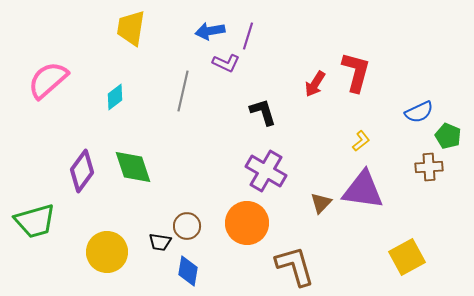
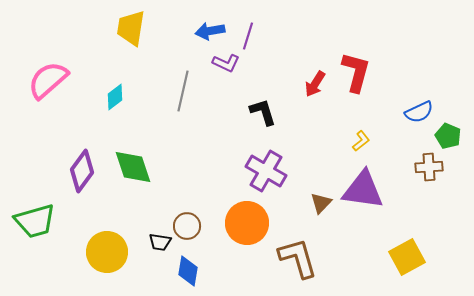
brown L-shape: moved 3 px right, 8 px up
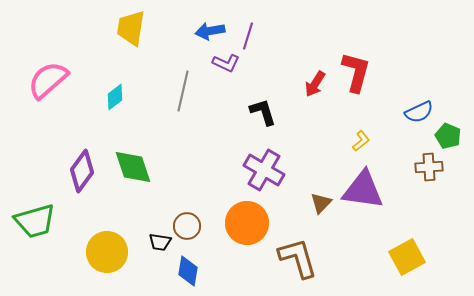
purple cross: moved 2 px left, 1 px up
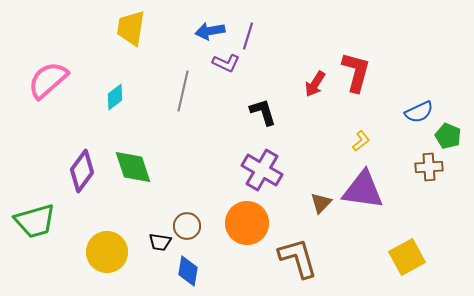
purple cross: moved 2 px left
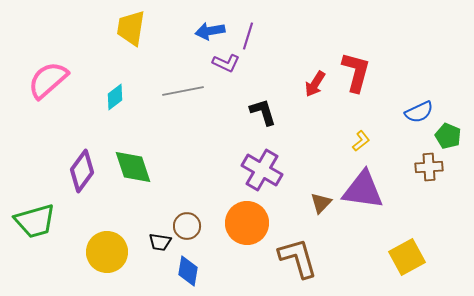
gray line: rotated 66 degrees clockwise
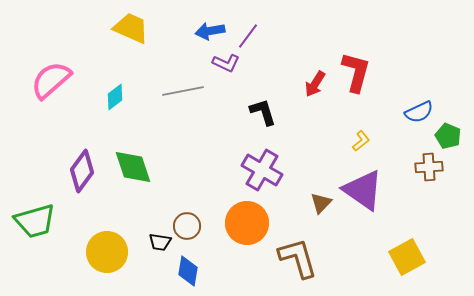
yellow trapezoid: rotated 105 degrees clockwise
purple line: rotated 20 degrees clockwise
pink semicircle: moved 3 px right
purple triangle: rotated 27 degrees clockwise
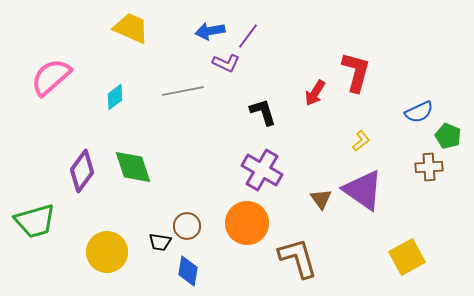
pink semicircle: moved 3 px up
red arrow: moved 9 px down
brown triangle: moved 4 px up; rotated 20 degrees counterclockwise
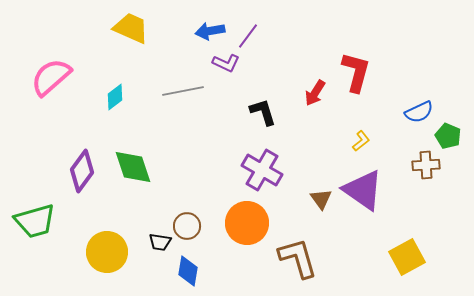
brown cross: moved 3 px left, 2 px up
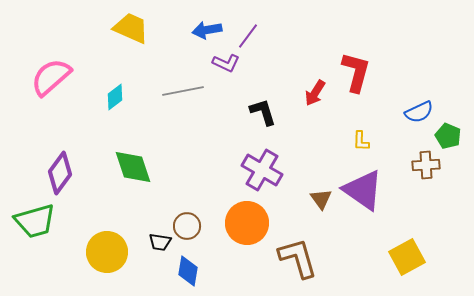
blue arrow: moved 3 px left, 1 px up
yellow L-shape: rotated 130 degrees clockwise
purple diamond: moved 22 px left, 2 px down
